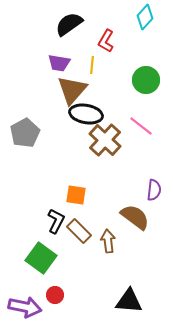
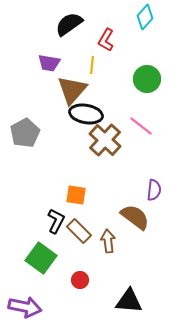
red L-shape: moved 1 px up
purple trapezoid: moved 10 px left
green circle: moved 1 px right, 1 px up
red circle: moved 25 px right, 15 px up
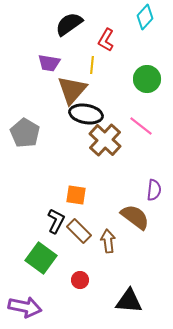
gray pentagon: rotated 12 degrees counterclockwise
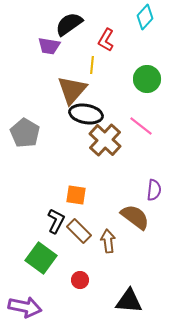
purple trapezoid: moved 17 px up
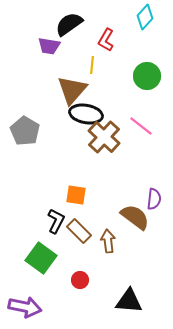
green circle: moved 3 px up
gray pentagon: moved 2 px up
brown cross: moved 1 px left, 3 px up
purple semicircle: moved 9 px down
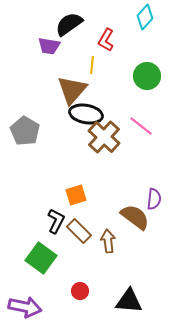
orange square: rotated 25 degrees counterclockwise
red circle: moved 11 px down
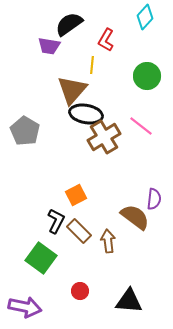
brown cross: rotated 16 degrees clockwise
orange square: rotated 10 degrees counterclockwise
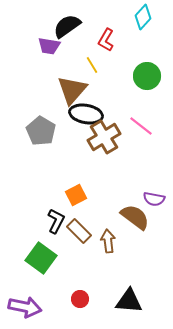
cyan diamond: moved 2 px left
black semicircle: moved 2 px left, 2 px down
yellow line: rotated 36 degrees counterclockwise
gray pentagon: moved 16 px right
purple semicircle: rotated 95 degrees clockwise
red circle: moved 8 px down
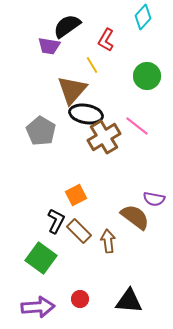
pink line: moved 4 px left
purple arrow: moved 13 px right; rotated 16 degrees counterclockwise
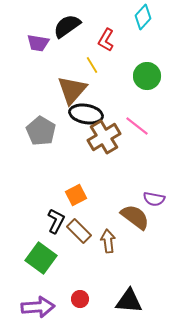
purple trapezoid: moved 11 px left, 3 px up
